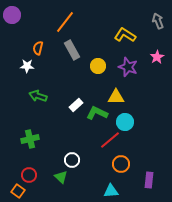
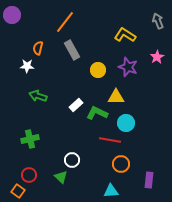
yellow circle: moved 4 px down
cyan circle: moved 1 px right, 1 px down
red line: rotated 50 degrees clockwise
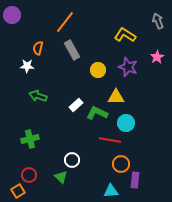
purple rectangle: moved 14 px left
orange square: rotated 24 degrees clockwise
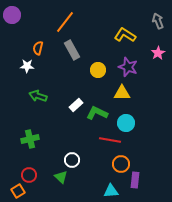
pink star: moved 1 px right, 4 px up
yellow triangle: moved 6 px right, 4 px up
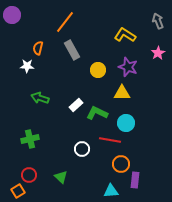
green arrow: moved 2 px right, 2 px down
white circle: moved 10 px right, 11 px up
